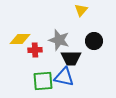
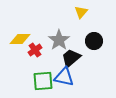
yellow triangle: moved 2 px down
gray star: rotated 20 degrees clockwise
red cross: rotated 32 degrees counterclockwise
black trapezoid: rotated 140 degrees clockwise
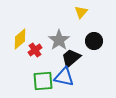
yellow diamond: rotated 40 degrees counterclockwise
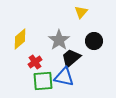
red cross: moved 12 px down
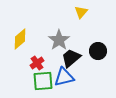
black circle: moved 4 px right, 10 px down
red cross: moved 2 px right, 1 px down
blue triangle: rotated 25 degrees counterclockwise
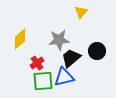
gray star: rotated 30 degrees clockwise
black circle: moved 1 px left
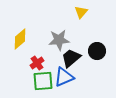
blue triangle: rotated 10 degrees counterclockwise
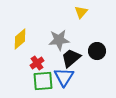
blue triangle: rotated 35 degrees counterclockwise
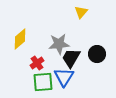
gray star: moved 4 px down
black circle: moved 3 px down
black trapezoid: rotated 20 degrees counterclockwise
green square: moved 1 px down
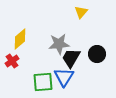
red cross: moved 25 px left, 2 px up
